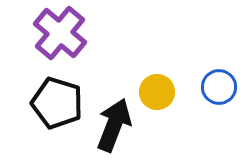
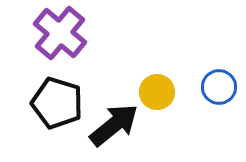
black arrow: rotated 30 degrees clockwise
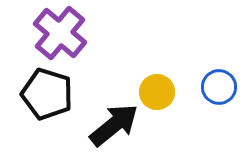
black pentagon: moved 10 px left, 9 px up
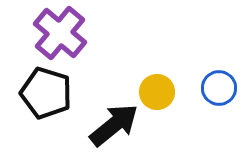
blue circle: moved 1 px down
black pentagon: moved 1 px left, 1 px up
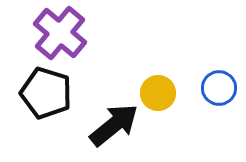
yellow circle: moved 1 px right, 1 px down
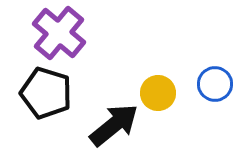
purple cross: moved 1 px left
blue circle: moved 4 px left, 4 px up
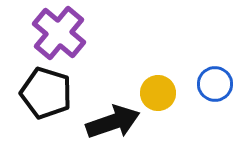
black arrow: moved 1 px left, 3 px up; rotated 20 degrees clockwise
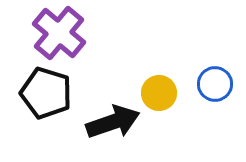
yellow circle: moved 1 px right
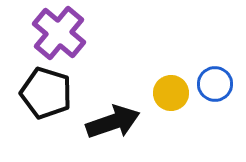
yellow circle: moved 12 px right
